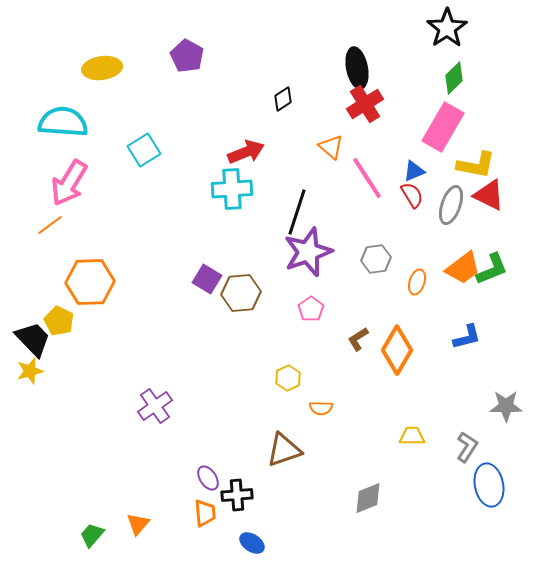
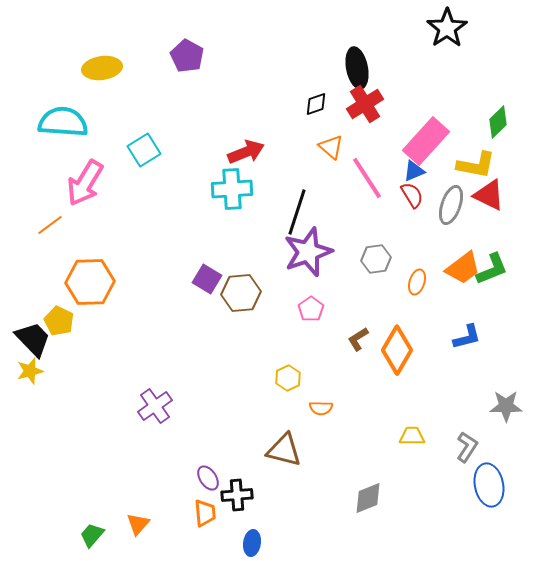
green diamond at (454, 78): moved 44 px right, 44 px down
black diamond at (283, 99): moved 33 px right, 5 px down; rotated 15 degrees clockwise
pink rectangle at (443, 127): moved 17 px left, 14 px down; rotated 12 degrees clockwise
pink arrow at (69, 183): moved 16 px right
brown triangle at (284, 450): rotated 33 degrees clockwise
blue ellipse at (252, 543): rotated 65 degrees clockwise
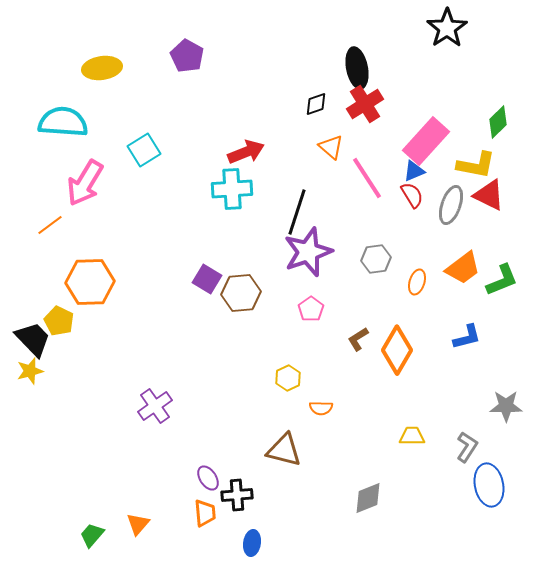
green L-shape at (492, 269): moved 10 px right, 11 px down
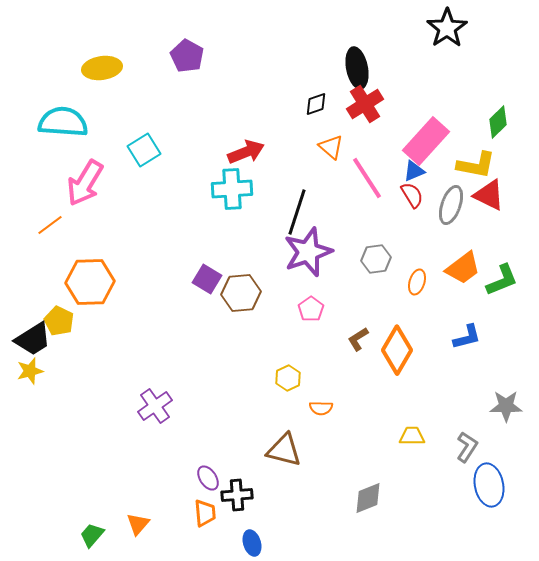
black trapezoid at (33, 339): rotated 102 degrees clockwise
blue ellipse at (252, 543): rotated 25 degrees counterclockwise
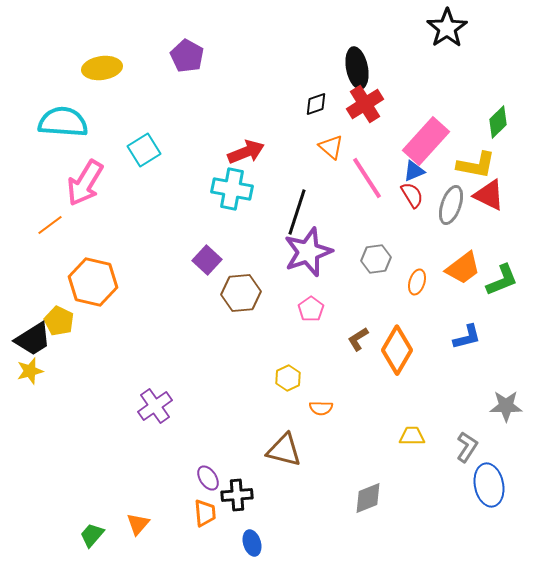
cyan cross at (232, 189): rotated 15 degrees clockwise
purple square at (207, 279): moved 19 px up; rotated 12 degrees clockwise
orange hexagon at (90, 282): moved 3 px right; rotated 15 degrees clockwise
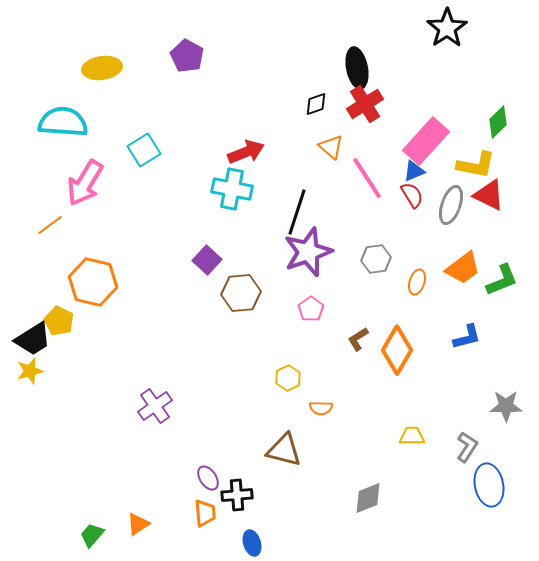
orange triangle at (138, 524): rotated 15 degrees clockwise
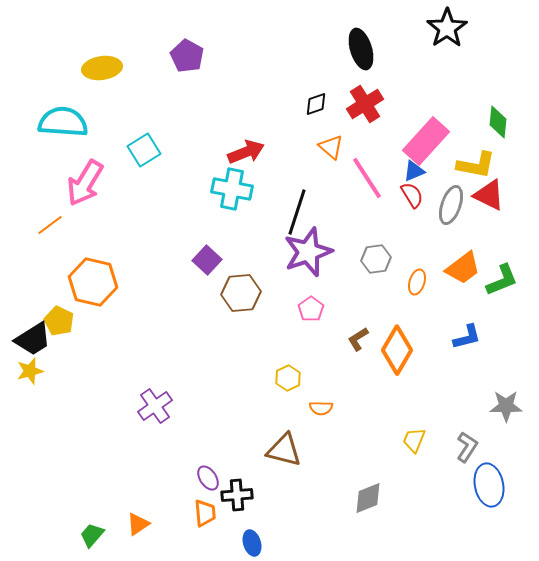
black ellipse at (357, 68): moved 4 px right, 19 px up; rotated 6 degrees counterclockwise
green diamond at (498, 122): rotated 40 degrees counterclockwise
yellow trapezoid at (412, 436): moved 2 px right, 4 px down; rotated 68 degrees counterclockwise
